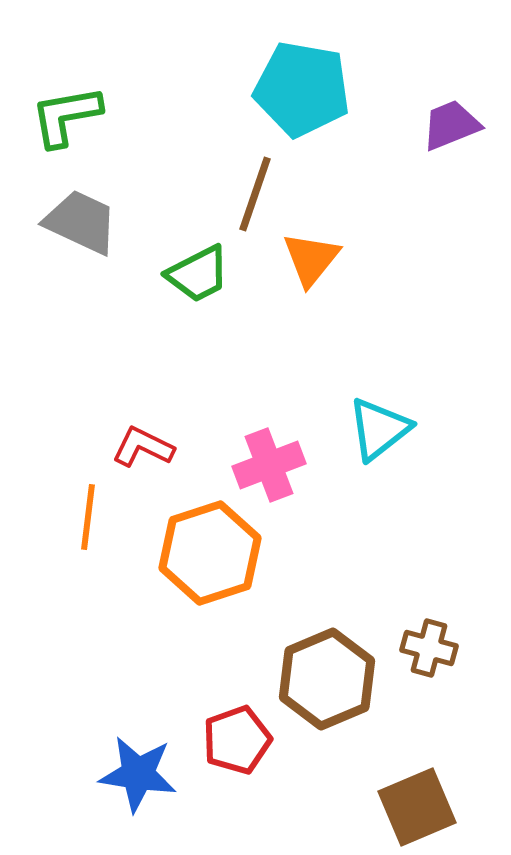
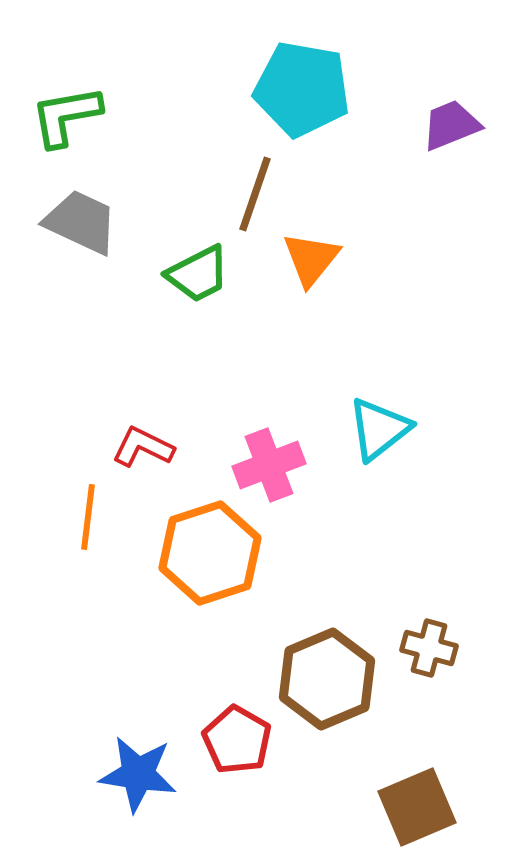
red pentagon: rotated 22 degrees counterclockwise
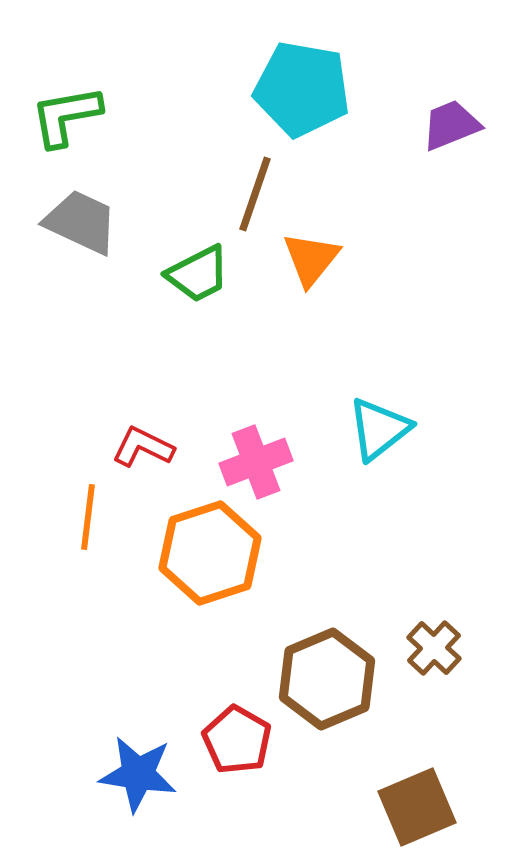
pink cross: moved 13 px left, 3 px up
brown cross: moved 5 px right; rotated 28 degrees clockwise
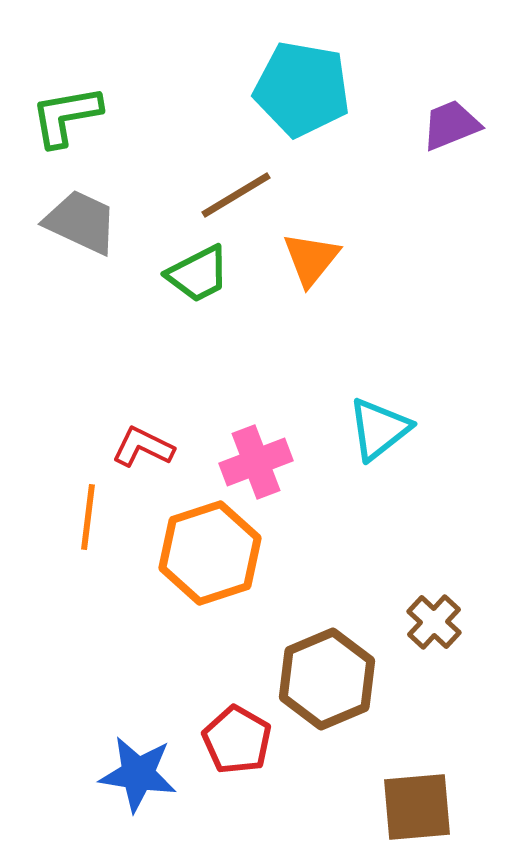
brown line: moved 19 px left, 1 px down; rotated 40 degrees clockwise
brown cross: moved 26 px up
brown square: rotated 18 degrees clockwise
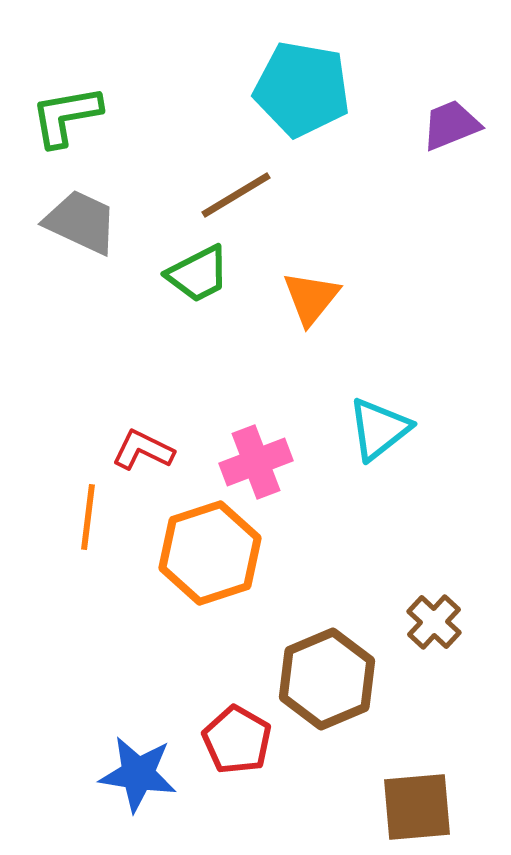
orange triangle: moved 39 px down
red L-shape: moved 3 px down
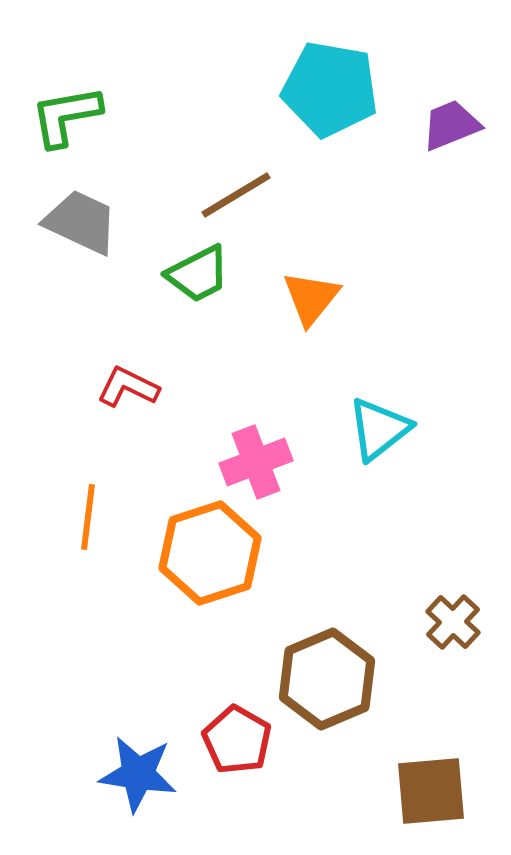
cyan pentagon: moved 28 px right
red L-shape: moved 15 px left, 63 px up
brown cross: moved 19 px right
brown square: moved 14 px right, 16 px up
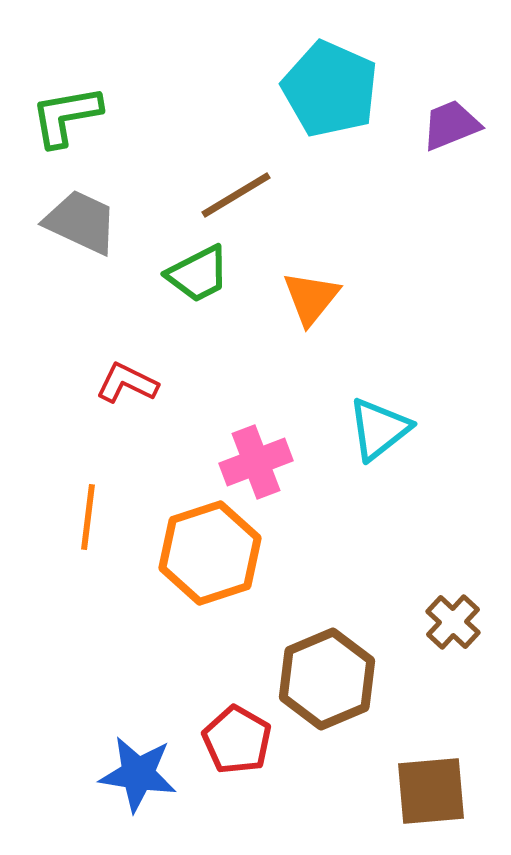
cyan pentagon: rotated 14 degrees clockwise
red L-shape: moved 1 px left, 4 px up
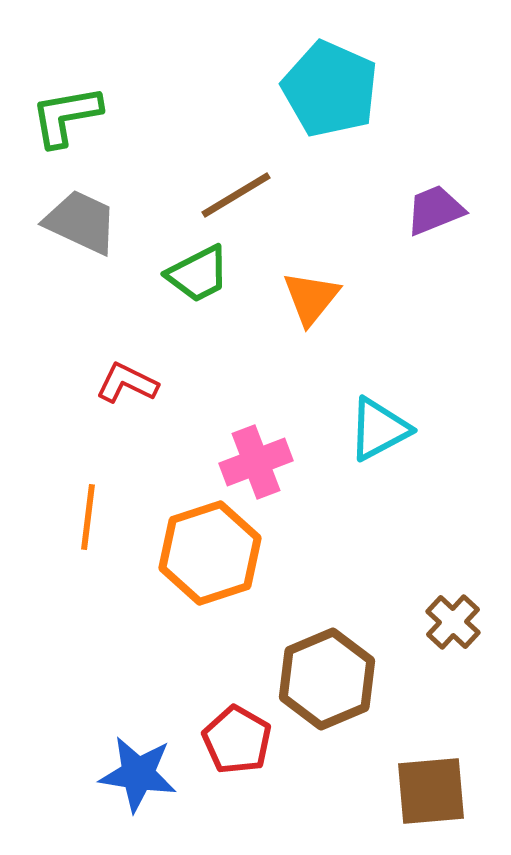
purple trapezoid: moved 16 px left, 85 px down
cyan triangle: rotated 10 degrees clockwise
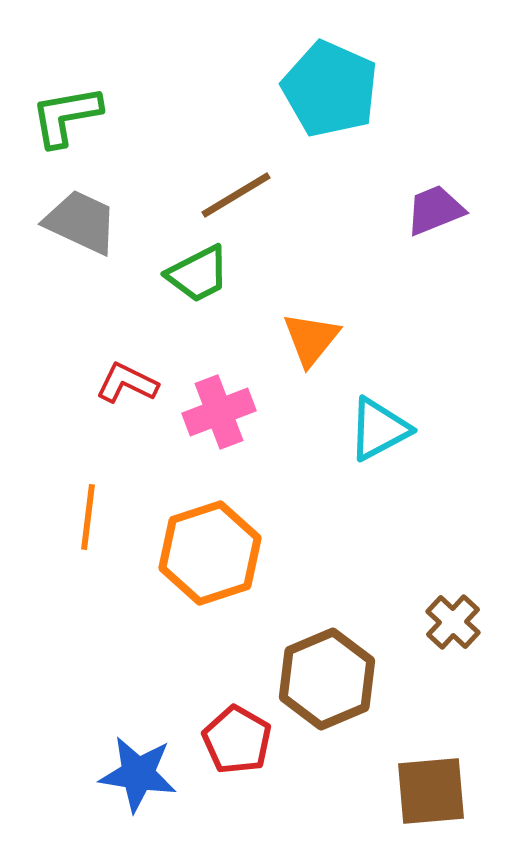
orange triangle: moved 41 px down
pink cross: moved 37 px left, 50 px up
